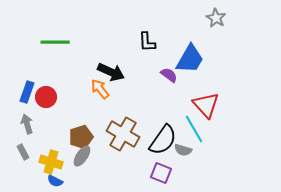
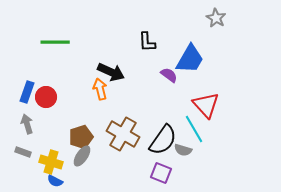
orange arrow: rotated 25 degrees clockwise
gray rectangle: rotated 42 degrees counterclockwise
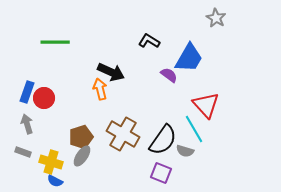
black L-shape: moved 2 px right, 1 px up; rotated 125 degrees clockwise
blue trapezoid: moved 1 px left, 1 px up
red circle: moved 2 px left, 1 px down
gray semicircle: moved 2 px right, 1 px down
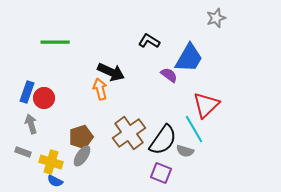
gray star: rotated 24 degrees clockwise
red triangle: rotated 28 degrees clockwise
gray arrow: moved 4 px right
brown cross: moved 6 px right, 1 px up; rotated 24 degrees clockwise
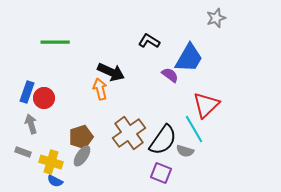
purple semicircle: moved 1 px right
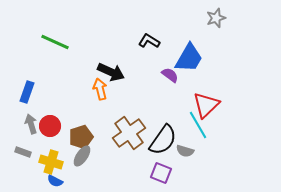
green line: rotated 24 degrees clockwise
red circle: moved 6 px right, 28 px down
cyan line: moved 4 px right, 4 px up
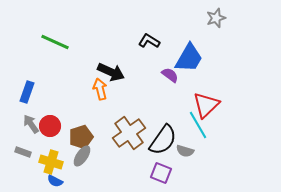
gray arrow: rotated 18 degrees counterclockwise
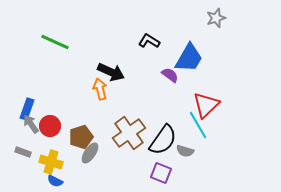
blue rectangle: moved 17 px down
gray ellipse: moved 8 px right, 3 px up
